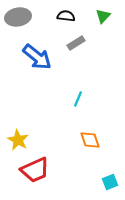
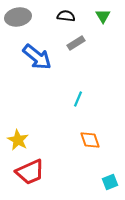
green triangle: rotated 14 degrees counterclockwise
red trapezoid: moved 5 px left, 2 px down
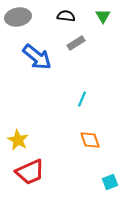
cyan line: moved 4 px right
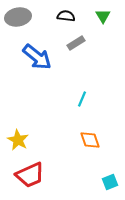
red trapezoid: moved 3 px down
